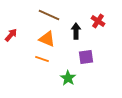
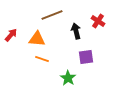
brown line: moved 3 px right; rotated 45 degrees counterclockwise
black arrow: rotated 14 degrees counterclockwise
orange triangle: moved 10 px left; rotated 18 degrees counterclockwise
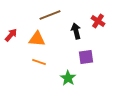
brown line: moved 2 px left
orange line: moved 3 px left, 3 px down
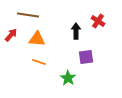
brown line: moved 22 px left; rotated 30 degrees clockwise
black arrow: rotated 14 degrees clockwise
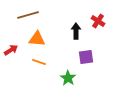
brown line: rotated 25 degrees counterclockwise
red arrow: moved 15 px down; rotated 16 degrees clockwise
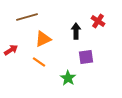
brown line: moved 1 px left, 2 px down
orange triangle: moved 6 px right; rotated 30 degrees counterclockwise
orange line: rotated 16 degrees clockwise
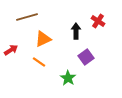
purple square: rotated 28 degrees counterclockwise
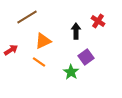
brown line: rotated 15 degrees counterclockwise
orange triangle: moved 2 px down
green star: moved 3 px right, 6 px up
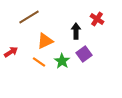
brown line: moved 2 px right
red cross: moved 1 px left, 2 px up
orange triangle: moved 2 px right
red arrow: moved 2 px down
purple square: moved 2 px left, 3 px up
green star: moved 9 px left, 11 px up
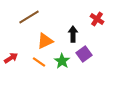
black arrow: moved 3 px left, 3 px down
red arrow: moved 6 px down
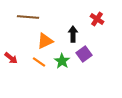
brown line: moved 1 px left; rotated 35 degrees clockwise
red arrow: rotated 72 degrees clockwise
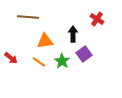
orange triangle: rotated 18 degrees clockwise
